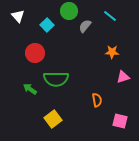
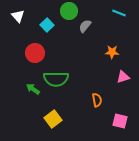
cyan line: moved 9 px right, 3 px up; rotated 16 degrees counterclockwise
green arrow: moved 3 px right
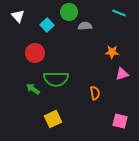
green circle: moved 1 px down
gray semicircle: rotated 48 degrees clockwise
pink triangle: moved 1 px left, 3 px up
orange semicircle: moved 2 px left, 7 px up
yellow square: rotated 12 degrees clockwise
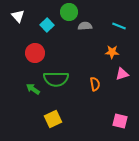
cyan line: moved 13 px down
orange semicircle: moved 9 px up
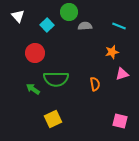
orange star: rotated 16 degrees counterclockwise
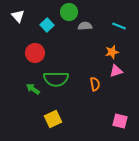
pink triangle: moved 6 px left, 3 px up
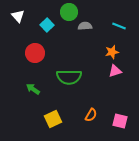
pink triangle: moved 1 px left
green semicircle: moved 13 px right, 2 px up
orange semicircle: moved 4 px left, 31 px down; rotated 40 degrees clockwise
